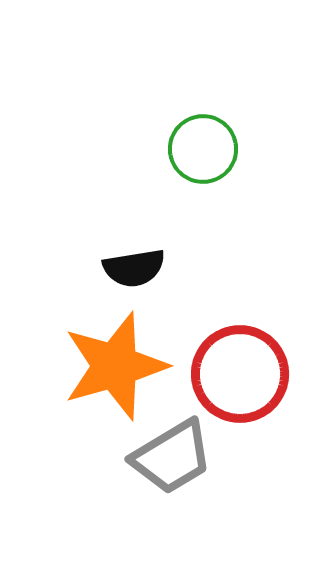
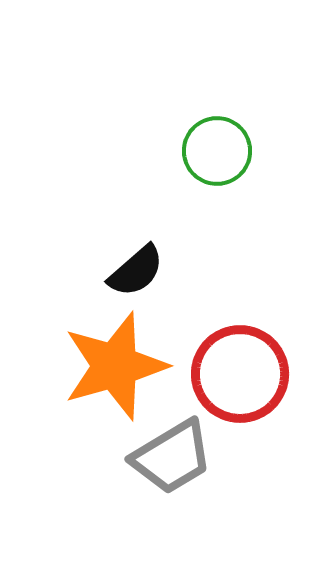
green circle: moved 14 px right, 2 px down
black semicircle: moved 2 px right, 3 px down; rotated 32 degrees counterclockwise
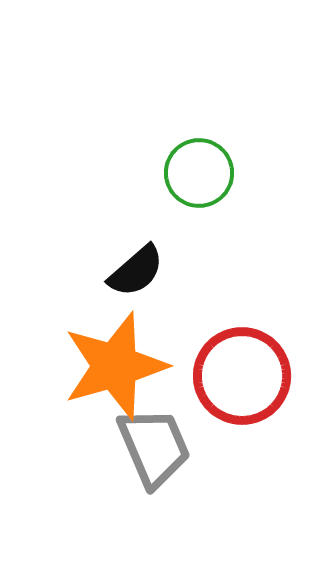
green circle: moved 18 px left, 22 px down
red circle: moved 2 px right, 2 px down
gray trapezoid: moved 18 px left, 10 px up; rotated 82 degrees counterclockwise
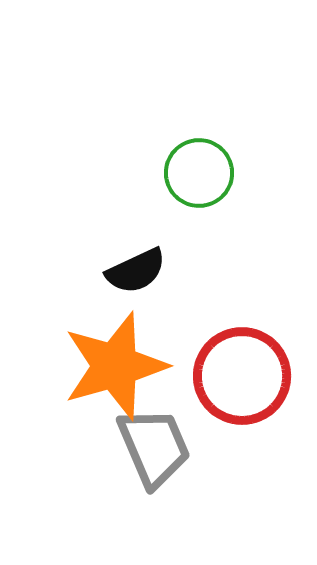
black semicircle: rotated 16 degrees clockwise
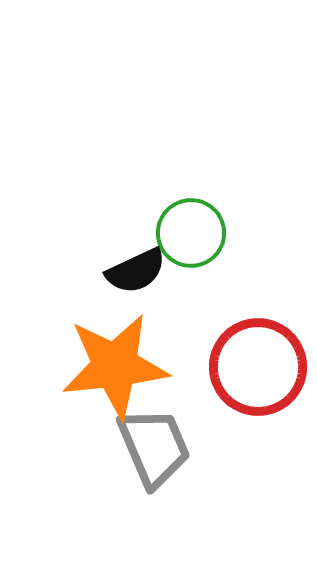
green circle: moved 8 px left, 60 px down
orange star: rotated 10 degrees clockwise
red circle: moved 16 px right, 9 px up
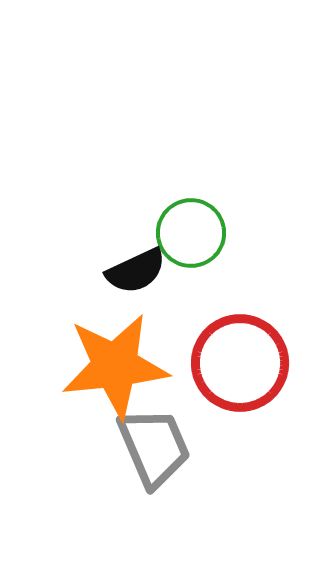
red circle: moved 18 px left, 4 px up
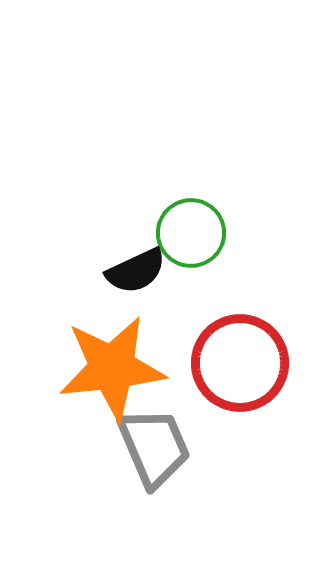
orange star: moved 3 px left, 2 px down
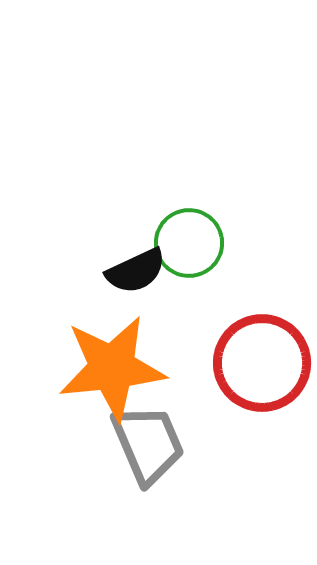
green circle: moved 2 px left, 10 px down
red circle: moved 22 px right
gray trapezoid: moved 6 px left, 3 px up
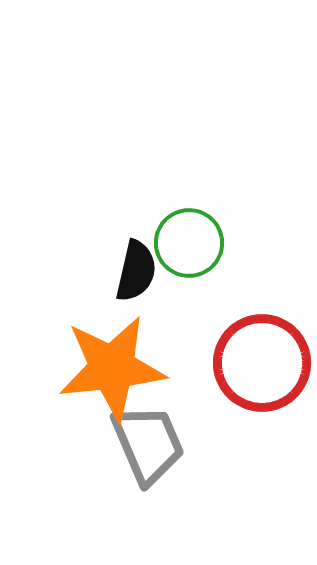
black semicircle: rotated 52 degrees counterclockwise
